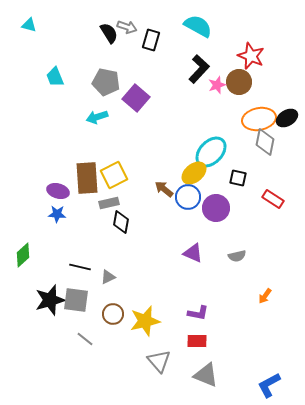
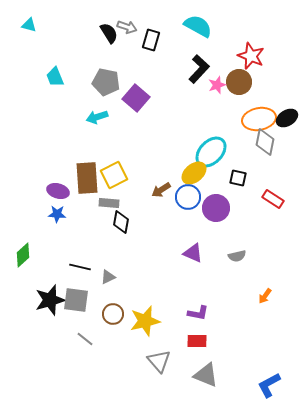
brown arrow at (164, 189): moved 3 px left, 1 px down; rotated 72 degrees counterclockwise
gray rectangle at (109, 203): rotated 18 degrees clockwise
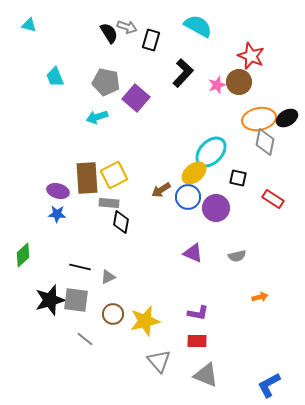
black L-shape at (199, 69): moved 16 px left, 4 px down
orange arrow at (265, 296): moved 5 px left, 1 px down; rotated 140 degrees counterclockwise
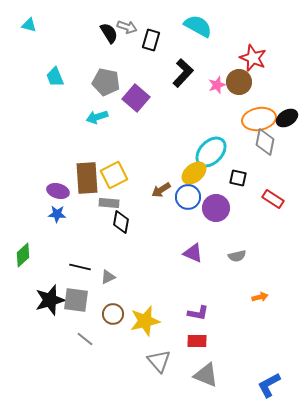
red star at (251, 56): moved 2 px right, 2 px down
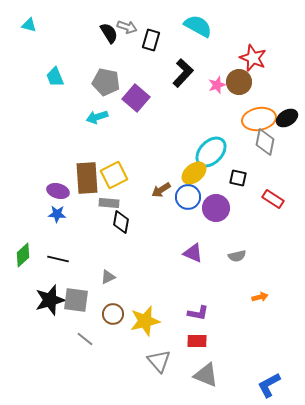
black line at (80, 267): moved 22 px left, 8 px up
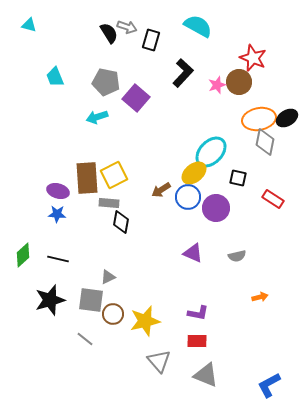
gray square at (76, 300): moved 15 px right
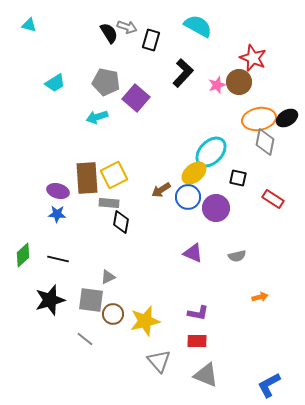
cyan trapezoid at (55, 77): moved 6 px down; rotated 100 degrees counterclockwise
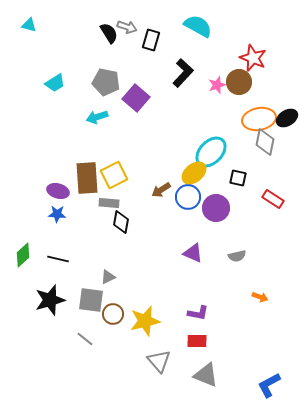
orange arrow at (260, 297): rotated 35 degrees clockwise
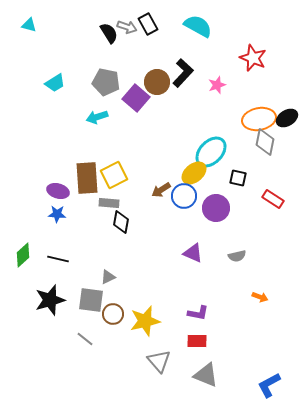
black rectangle at (151, 40): moved 3 px left, 16 px up; rotated 45 degrees counterclockwise
brown circle at (239, 82): moved 82 px left
blue circle at (188, 197): moved 4 px left, 1 px up
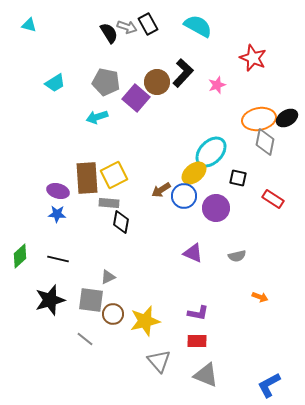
green diamond at (23, 255): moved 3 px left, 1 px down
